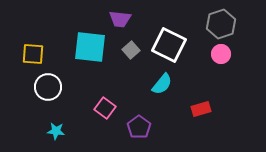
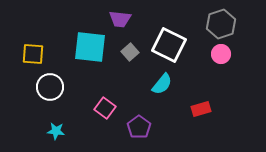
gray square: moved 1 px left, 2 px down
white circle: moved 2 px right
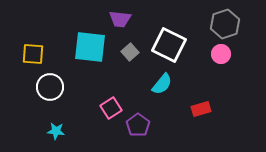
gray hexagon: moved 4 px right
pink square: moved 6 px right; rotated 20 degrees clockwise
purple pentagon: moved 1 px left, 2 px up
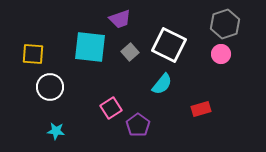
purple trapezoid: rotated 25 degrees counterclockwise
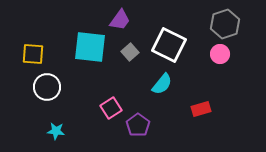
purple trapezoid: moved 1 px down; rotated 35 degrees counterclockwise
pink circle: moved 1 px left
white circle: moved 3 px left
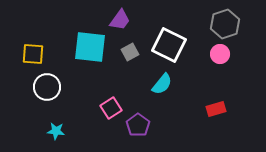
gray square: rotated 12 degrees clockwise
red rectangle: moved 15 px right
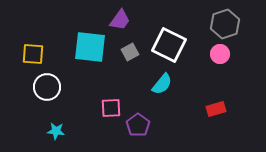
pink square: rotated 30 degrees clockwise
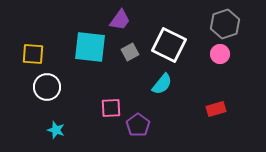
cyan star: moved 1 px up; rotated 12 degrees clockwise
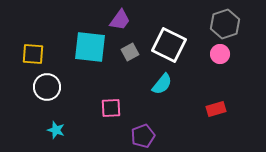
purple pentagon: moved 5 px right, 11 px down; rotated 15 degrees clockwise
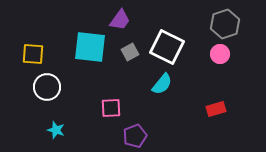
white square: moved 2 px left, 2 px down
purple pentagon: moved 8 px left
